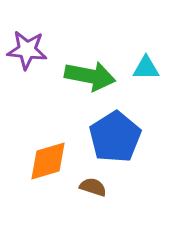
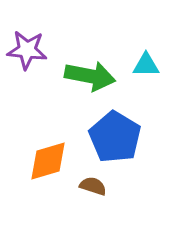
cyan triangle: moved 3 px up
blue pentagon: rotated 9 degrees counterclockwise
brown semicircle: moved 1 px up
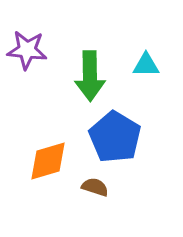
green arrow: rotated 78 degrees clockwise
brown semicircle: moved 2 px right, 1 px down
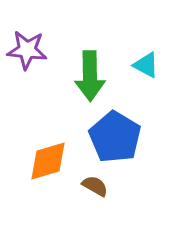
cyan triangle: rotated 28 degrees clockwise
brown semicircle: moved 1 px up; rotated 12 degrees clockwise
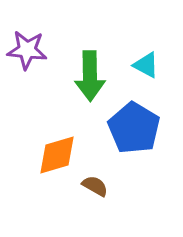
blue pentagon: moved 19 px right, 9 px up
orange diamond: moved 9 px right, 6 px up
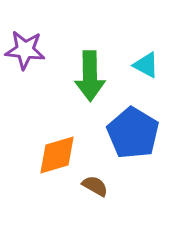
purple star: moved 2 px left
blue pentagon: moved 1 px left, 5 px down
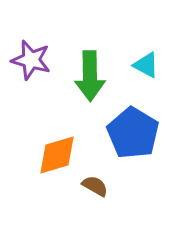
purple star: moved 6 px right, 10 px down; rotated 9 degrees clockwise
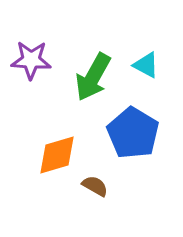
purple star: rotated 12 degrees counterclockwise
green arrow: moved 3 px right, 1 px down; rotated 30 degrees clockwise
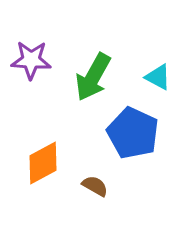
cyan triangle: moved 12 px right, 12 px down
blue pentagon: rotated 6 degrees counterclockwise
orange diamond: moved 14 px left, 8 px down; rotated 12 degrees counterclockwise
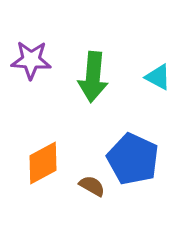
green arrow: rotated 24 degrees counterclockwise
blue pentagon: moved 26 px down
brown semicircle: moved 3 px left
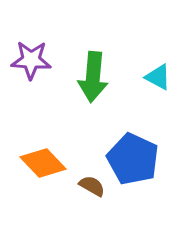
orange diamond: rotated 75 degrees clockwise
